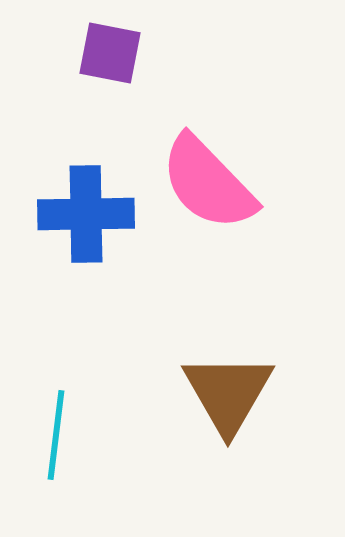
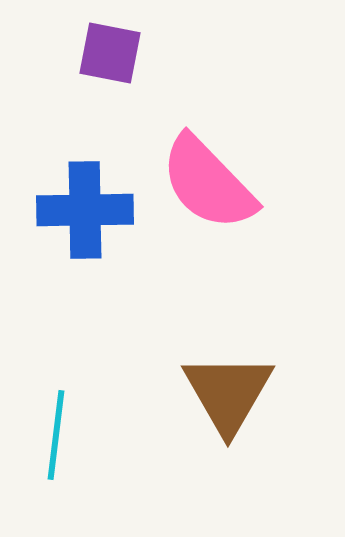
blue cross: moved 1 px left, 4 px up
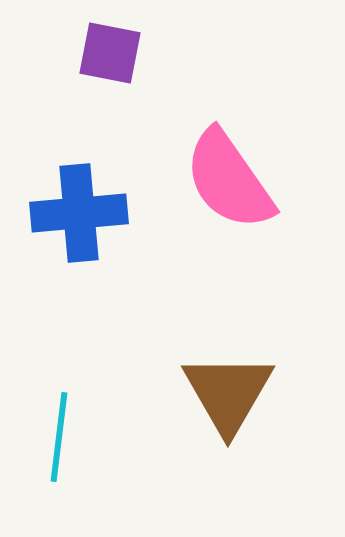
pink semicircle: moved 21 px right, 3 px up; rotated 9 degrees clockwise
blue cross: moved 6 px left, 3 px down; rotated 4 degrees counterclockwise
cyan line: moved 3 px right, 2 px down
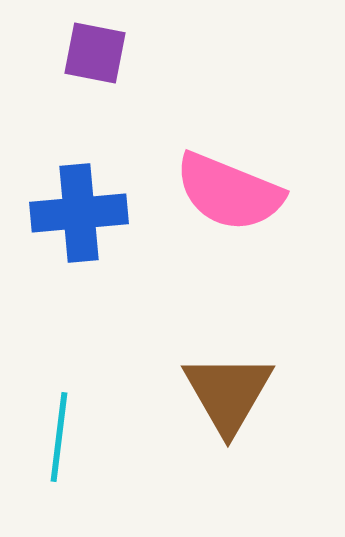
purple square: moved 15 px left
pink semicircle: moved 12 px down; rotated 33 degrees counterclockwise
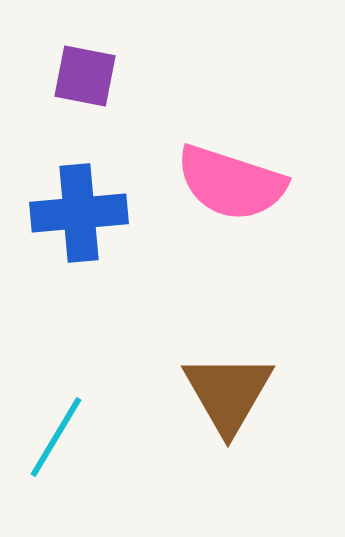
purple square: moved 10 px left, 23 px down
pink semicircle: moved 2 px right, 9 px up; rotated 4 degrees counterclockwise
cyan line: moved 3 px left; rotated 24 degrees clockwise
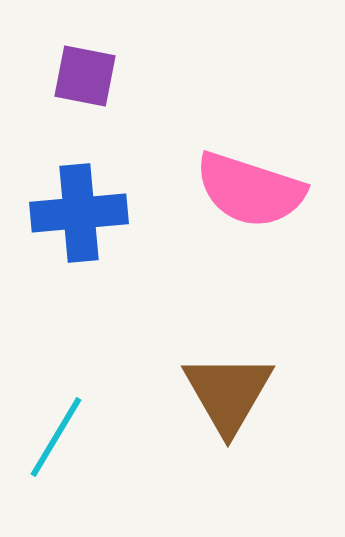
pink semicircle: moved 19 px right, 7 px down
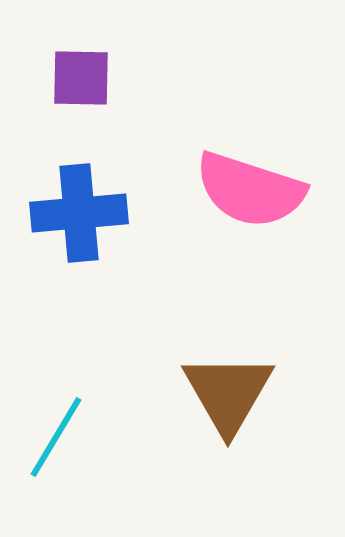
purple square: moved 4 px left, 2 px down; rotated 10 degrees counterclockwise
